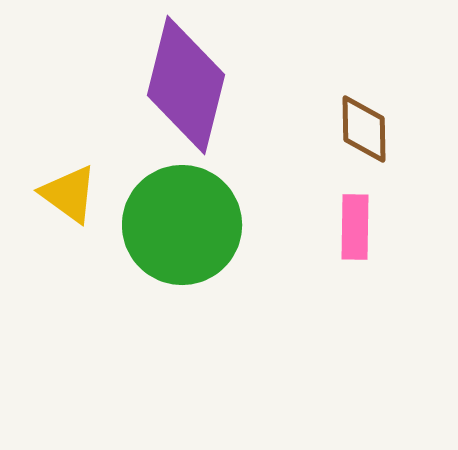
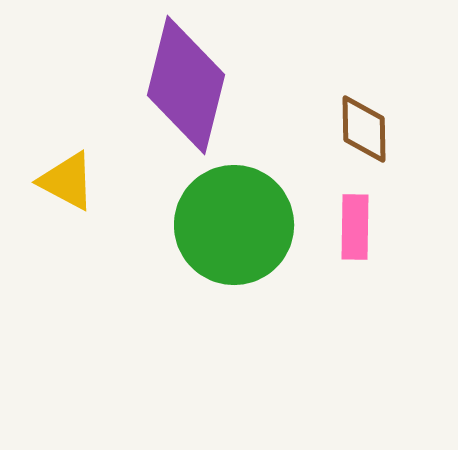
yellow triangle: moved 2 px left, 13 px up; rotated 8 degrees counterclockwise
green circle: moved 52 px right
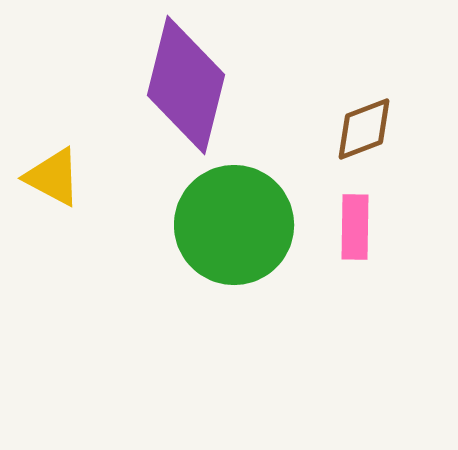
brown diamond: rotated 70 degrees clockwise
yellow triangle: moved 14 px left, 4 px up
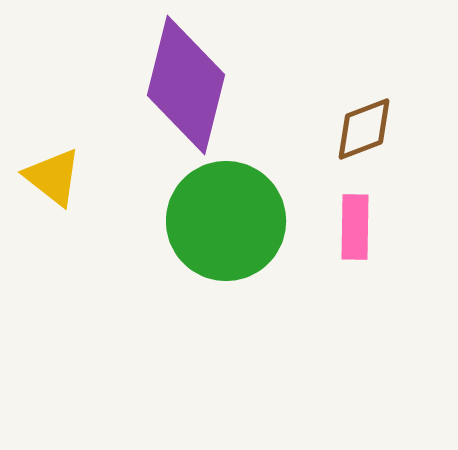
yellow triangle: rotated 10 degrees clockwise
green circle: moved 8 px left, 4 px up
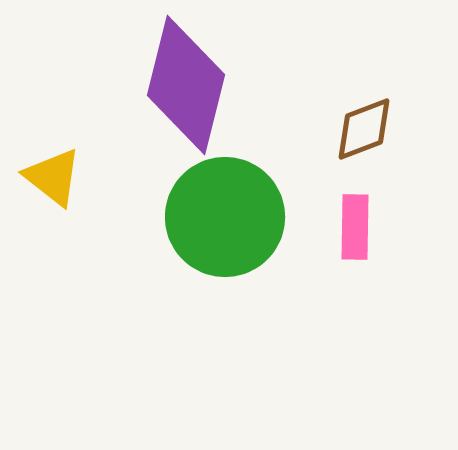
green circle: moved 1 px left, 4 px up
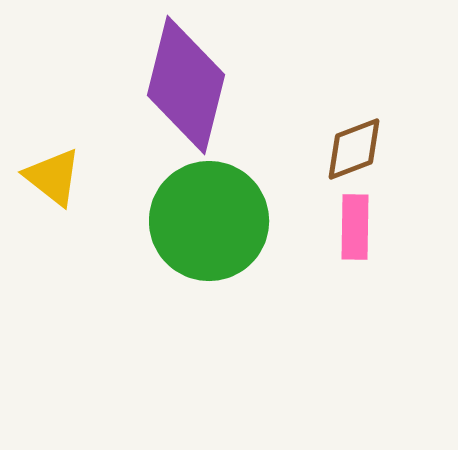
brown diamond: moved 10 px left, 20 px down
green circle: moved 16 px left, 4 px down
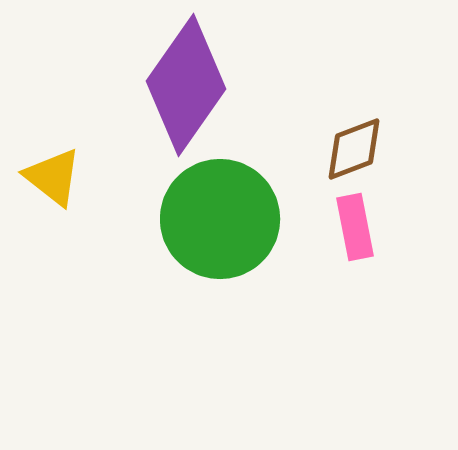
purple diamond: rotated 21 degrees clockwise
green circle: moved 11 px right, 2 px up
pink rectangle: rotated 12 degrees counterclockwise
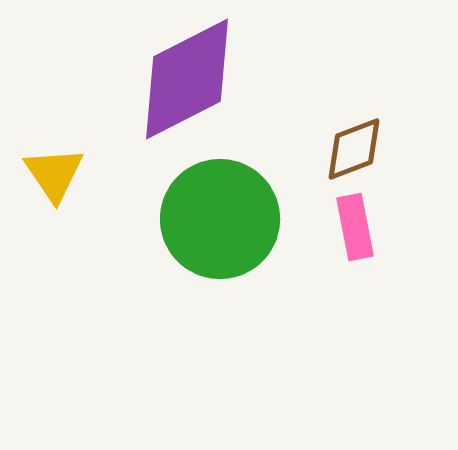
purple diamond: moved 1 px right, 6 px up; rotated 28 degrees clockwise
yellow triangle: moved 1 px right, 3 px up; rotated 18 degrees clockwise
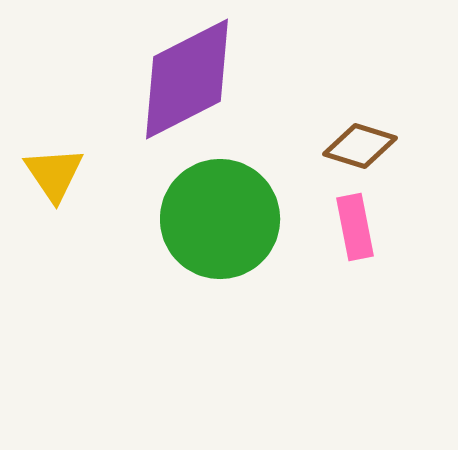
brown diamond: moved 6 px right, 3 px up; rotated 38 degrees clockwise
